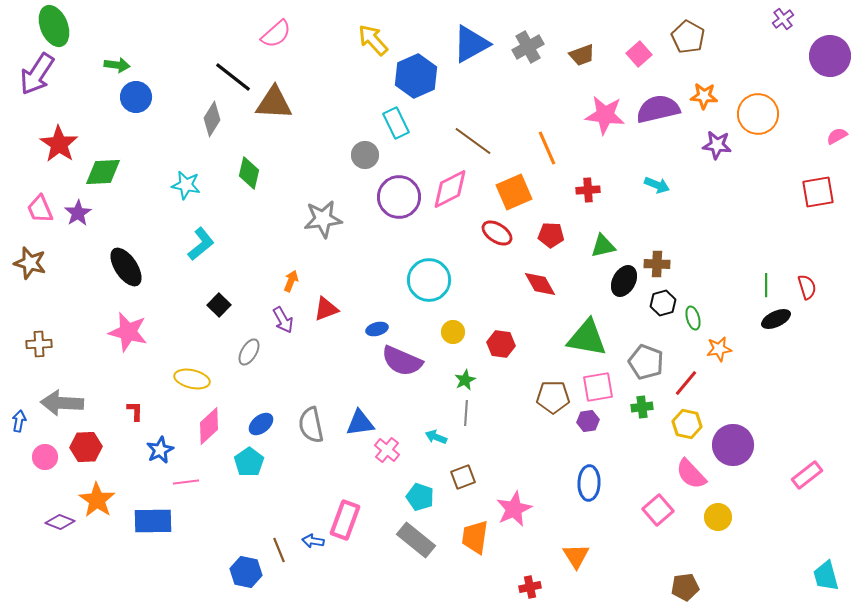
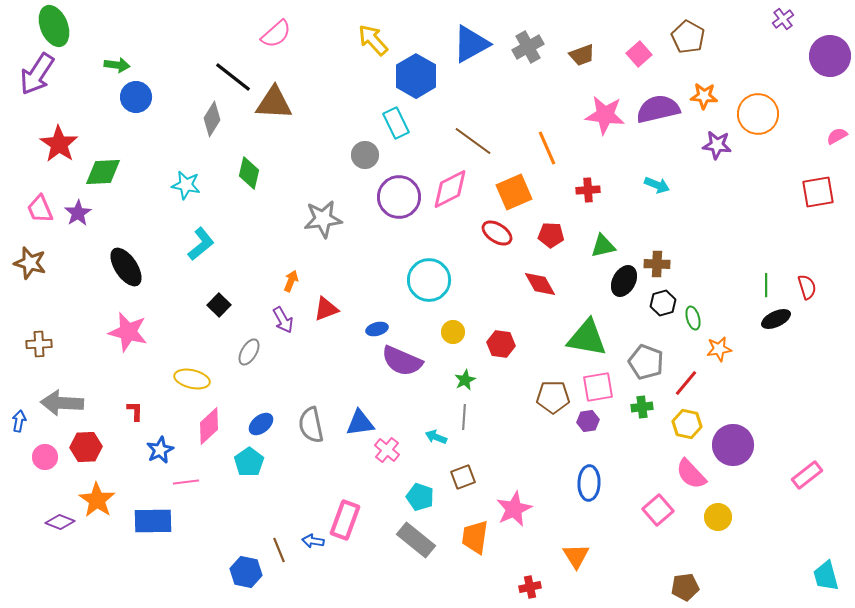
blue hexagon at (416, 76): rotated 6 degrees counterclockwise
gray line at (466, 413): moved 2 px left, 4 px down
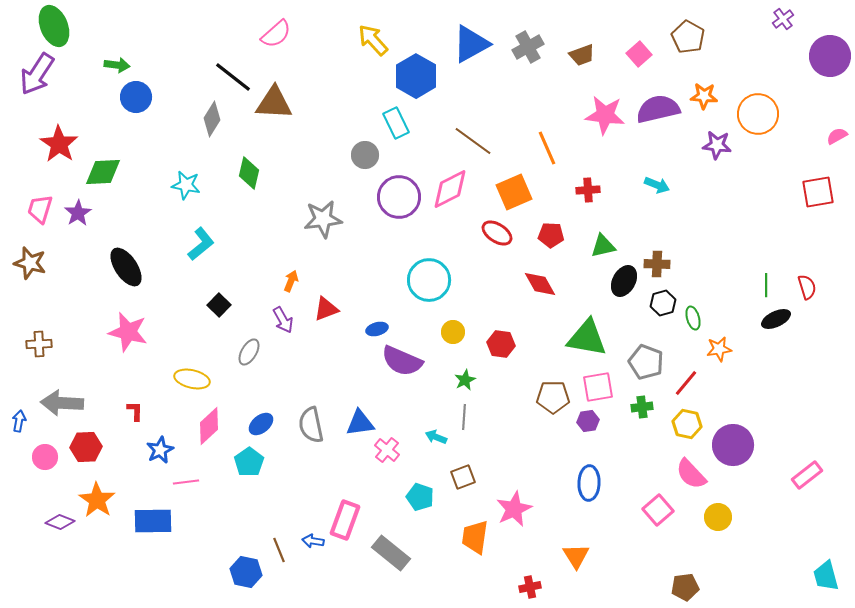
pink trapezoid at (40, 209): rotated 40 degrees clockwise
gray rectangle at (416, 540): moved 25 px left, 13 px down
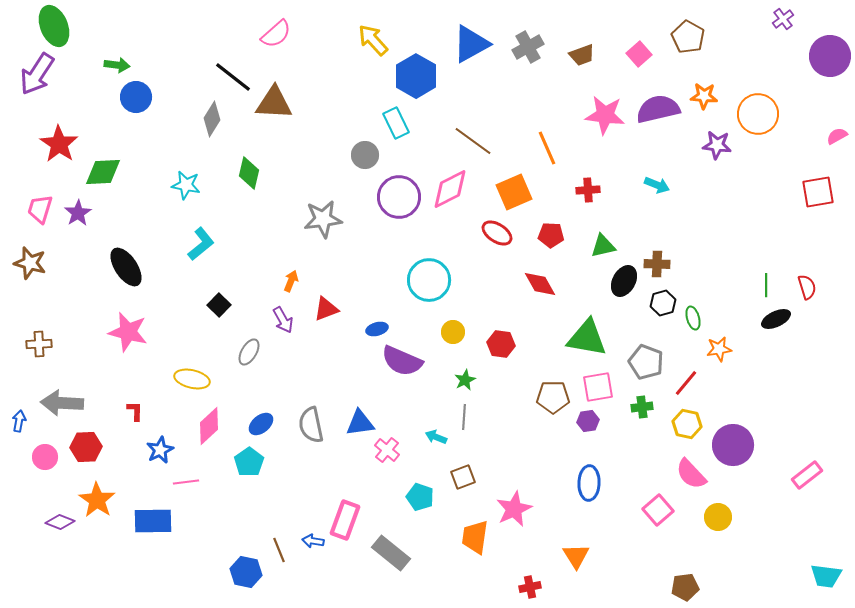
cyan trapezoid at (826, 576): rotated 68 degrees counterclockwise
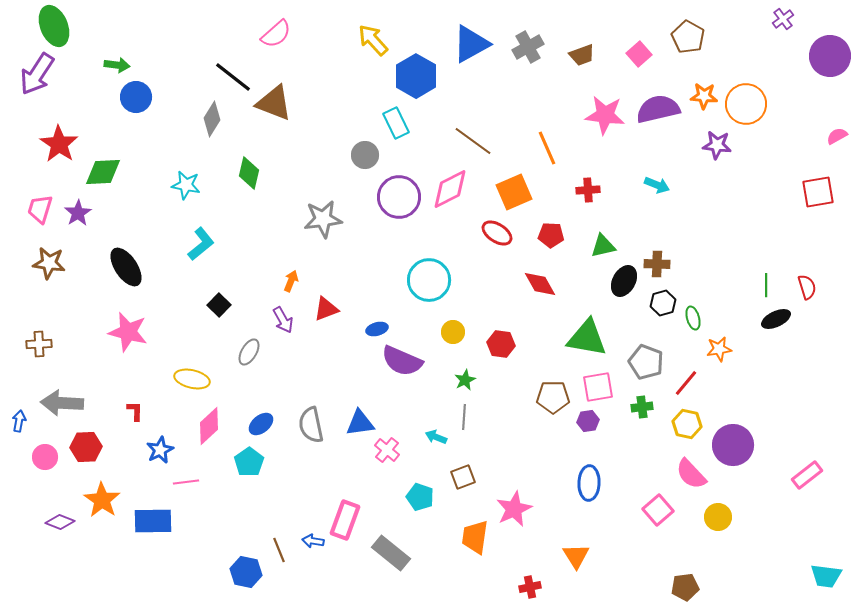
brown triangle at (274, 103): rotated 18 degrees clockwise
orange circle at (758, 114): moved 12 px left, 10 px up
brown star at (30, 263): moved 19 px right; rotated 8 degrees counterclockwise
orange star at (97, 500): moved 5 px right
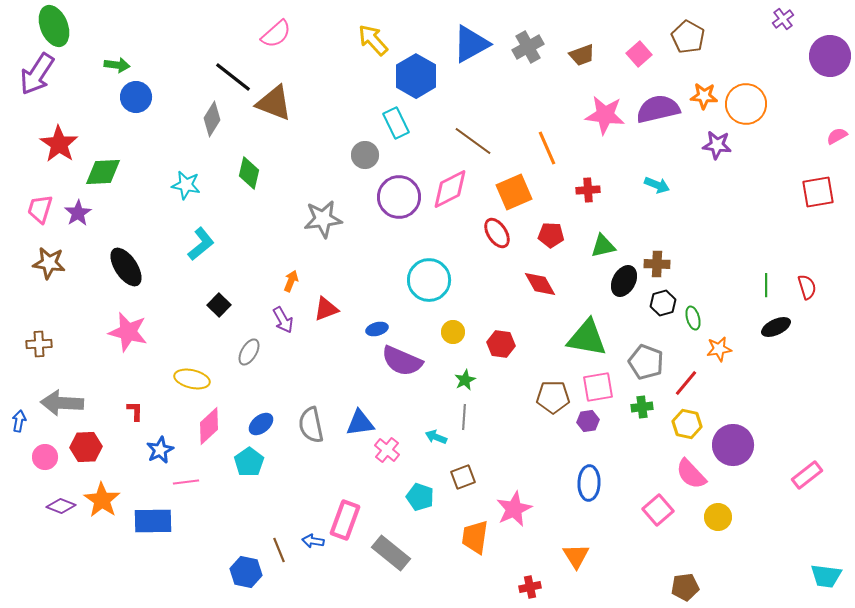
red ellipse at (497, 233): rotated 24 degrees clockwise
black ellipse at (776, 319): moved 8 px down
purple diamond at (60, 522): moved 1 px right, 16 px up
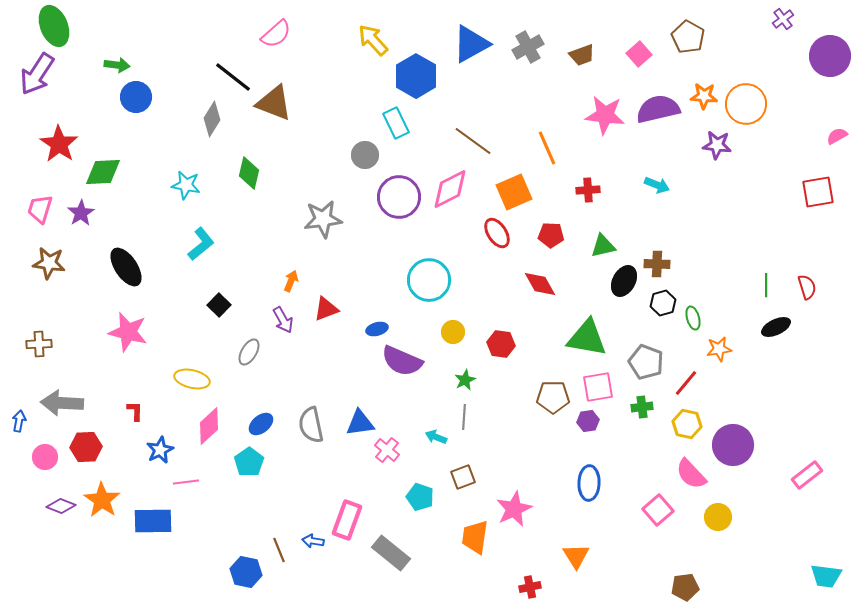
purple star at (78, 213): moved 3 px right
pink rectangle at (345, 520): moved 2 px right
